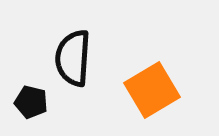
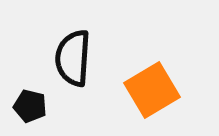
black pentagon: moved 1 px left, 4 px down
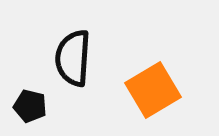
orange square: moved 1 px right
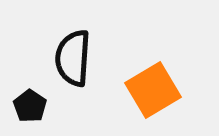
black pentagon: rotated 20 degrees clockwise
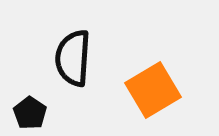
black pentagon: moved 7 px down
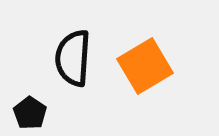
orange square: moved 8 px left, 24 px up
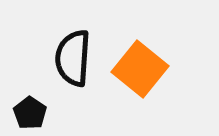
orange square: moved 5 px left, 3 px down; rotated 20 degrees counterclockwise
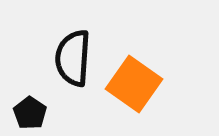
orange square: moved 6 px left, 15 px down; rotated 4 degrees counterclockwise
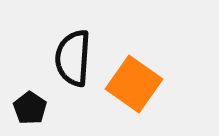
black pentagon: moved 5 px up
